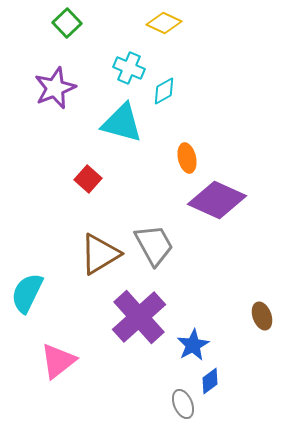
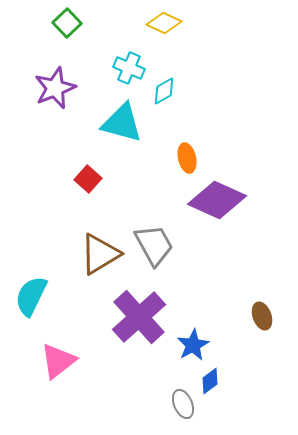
cyan semicircle: moved 4 px right, 3 px down
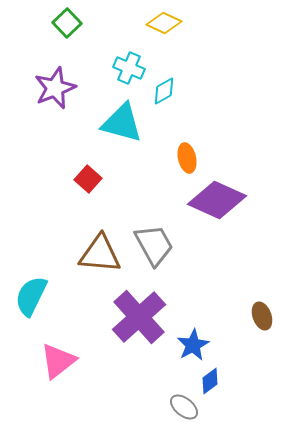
brown triangle: rotated 36 degrees clockwise
gray ellipse: moved 1 px right, 3 px down; rotated 28 degrees counterclockwise
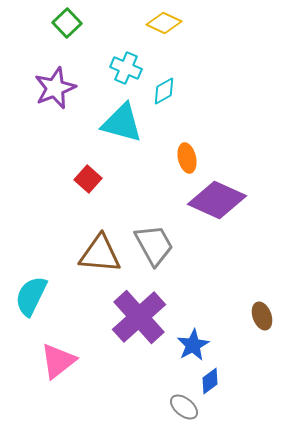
cyan cross: moved 3 px left
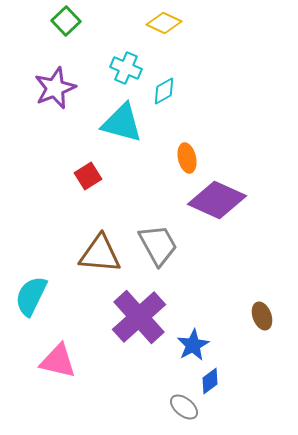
green square: moved 1 px left, 2 px up
red square: moved 3 px up; rotated 16 degrees clockwise
gray trapezoid: moved 4 px right
pink triangle: rotated 51 degrees clockwise
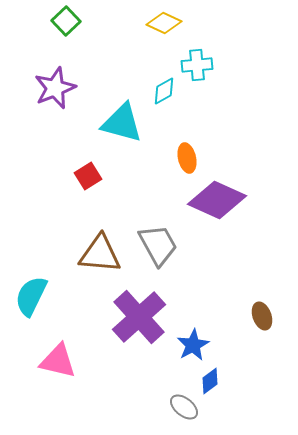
cyan cross: moved 71 px right, 3 px up; rotated 28 degrees counterclockwise
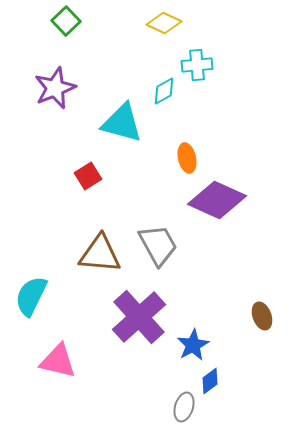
gray ellipse: rotated 68 degrees clockwise
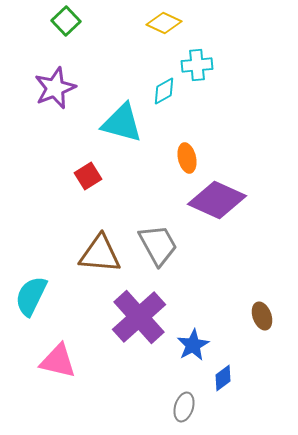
blue diamond: moved 13 px right, 3 px up
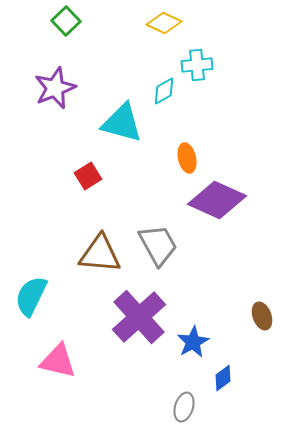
blue star: moved 3 px up
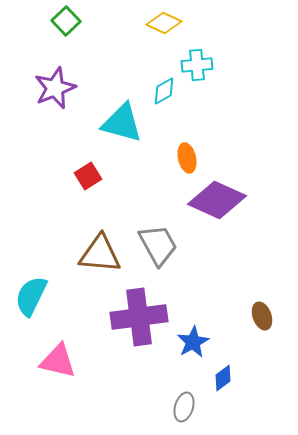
purple cross: rotated 34 degrees clockwise
